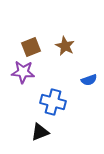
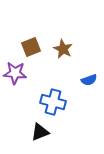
brown star: moved 2 px left, 3 px down
purple star: moved 8 px left, 1 px down
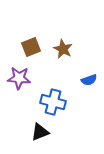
purple star: moved 4 px right, 5 px down
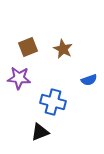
brown square: moved 3 px left
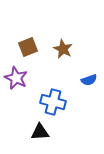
purple star: moved 3 px left; rotated 20 degrees clockwise
black triangle: rotated 18 degrees clockwise
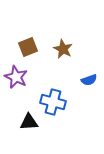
purple star: moved 1 px up
black triangle: moved 11 px left, 10 px up
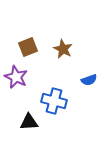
blue cross: moved 1 px right, 1 px up
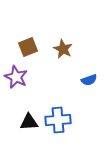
blue cross: moved 4 px right, 19 px down; rotated 20 degrees counterclockwise
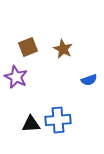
black triangle: moved 2 px right, 2 px down
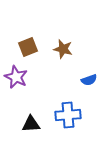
brown star: rotated 12 degrees counterclockwise
blue cross: moved 10 px right, 5 px up
